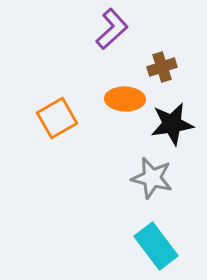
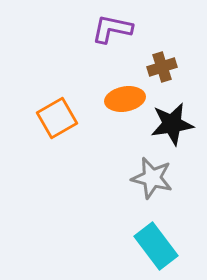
purple L-shape: rotated 126 degrees counterclockwise
orange ellipse: rotated 12 degrees counterclockwise
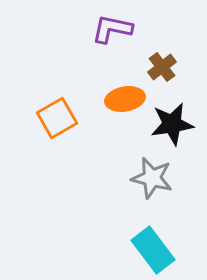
brown cross: rotated 20 degrees counterclockwise
cyan rectangle: moved 3 px left, 4 px down
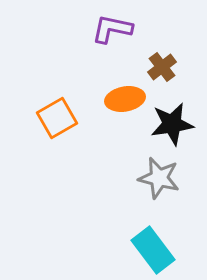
gray star: moved 7 px right
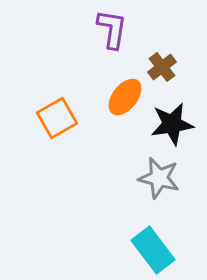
purple L-shape: rotated 87 degrees clockwise
orange ellipse: moved 2 px up; rotated 42 degrees counterclockwise
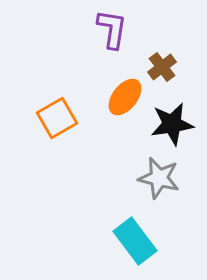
cyan rectangle: moved 18 px left, 9 px up
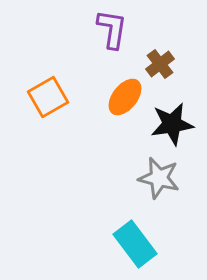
brown cross: moved 2 px left, 3 px up
orange square: moved 9 px left, 21 px up
cyan rectangle: moved 3 px down
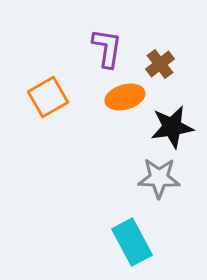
purple L-shape: moved 5 px left, 19 px down
orange ellipse: rotated 36 degrees clockwise
black star: moved 3 px down
gray star: rotated 12 degrees counterclockwise
cyan rectangle: moved 3 px left, 2 px up; rotated 9 degrees clockwise
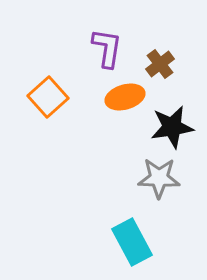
orange square: rotated 12 degrees counterclockwise
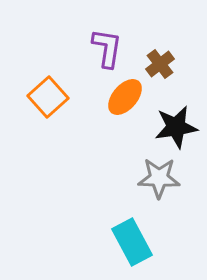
orange ellipse: rotated 33 degrees counterclockwise
black star: moved 4 px right
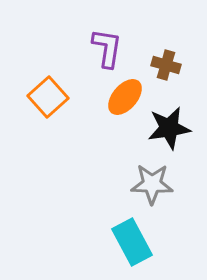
brown cross: moved 6 px right, 1 px down; rotated 36 degrees counterclockwise
black star: moved 7 px left, 1 px down
gray star: moved 7 px left, 6 px down
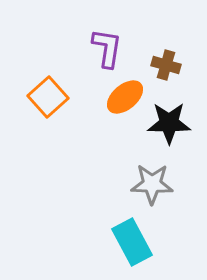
orange ellipse: rotated 9 degrees clockwise
black star: moved 5 px up; rotated 9 degrees clockwise
